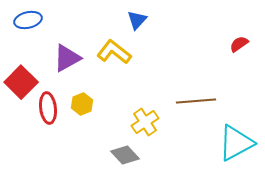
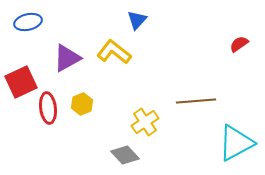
blue ellipse: moved 2 px down
red square: rotated 20 degrees clockwise
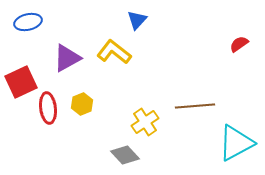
brown line: moved 1 px left, 5 px down
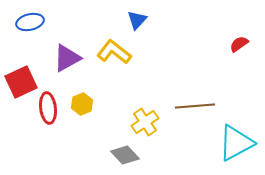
blue ellipse: moved 2 px right
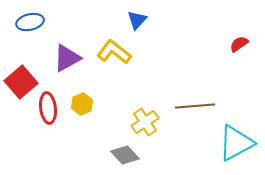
red square: rotated 16 degrees counterclockwise
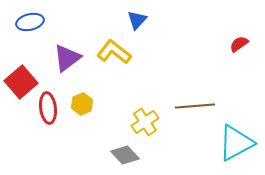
purple triangle: rotated 8 degrees counterclockwise
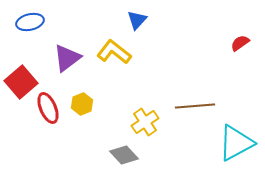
red semicircle: moved 1 px right, 1 px up
red ellipse: rotated 16 degrees counterclockwise
gray diamond: moved 1 px left
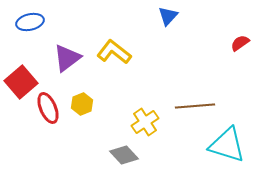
blue triangle: moved 31 px right, 4 px up
cyan triangle: moved 9 px left, 2 px down; rotated 45 degrees clockwise
